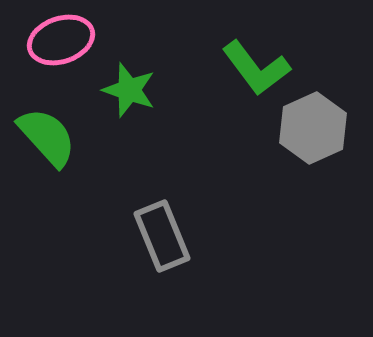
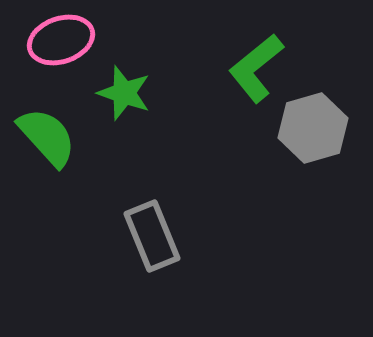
green L-shape: rotated 88 degrees clockwise
green star: moved 5 px left, 3 px down
gray hexagon: rotated 8 degrees clockwise
gray rectangle: moved 10 px left
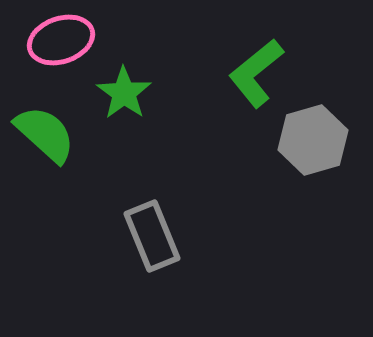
green L-shape: moved 5 px down
green star: rotated 16 degrees clockwise
gray hexagon: moved 12 px down
green semicircle: moved 2 px left, 3 px up; rotated 6 degrees counterclockwise
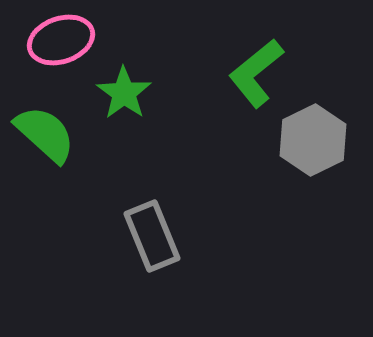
gray hexagon: rotated 10 degrees counterclockwise
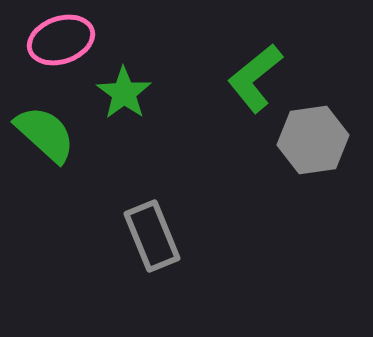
green L-shape: moved 1 px left, 5 px down
gray hexagon: rotated 18 degrees clockwise
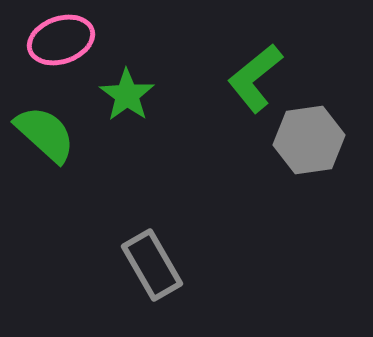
green star: moved 3 px right, 2 px down
gray hexagon: moved 4 px left
gray rectangle: moved 29 px down; rotated 8 degrees counterclockwise
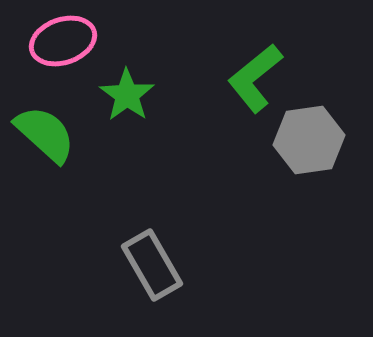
pink ellipse: moved 2 px right, 1 px down
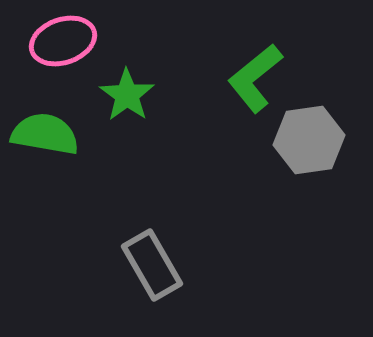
green semicircle: rotated 32 degrees counterclockwise
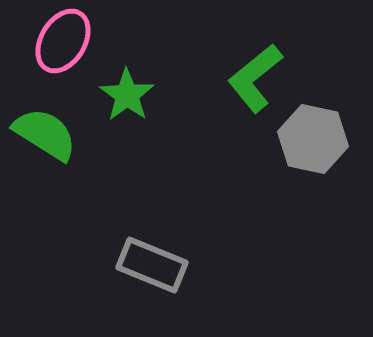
pink ellipse: rotated 40 degrees counterclockwise
green semicircle: rotated 22 degrees clockwise
gray hexagon: moved 4 px right, 1 px up; rotated 20 degrees clockwise
gray rectangle: rotated 38 degrees counterclockwise
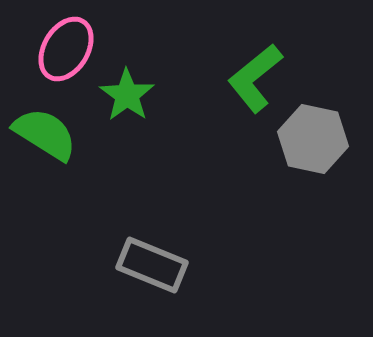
pink ellipse: moved 3 px right, 8 px down
